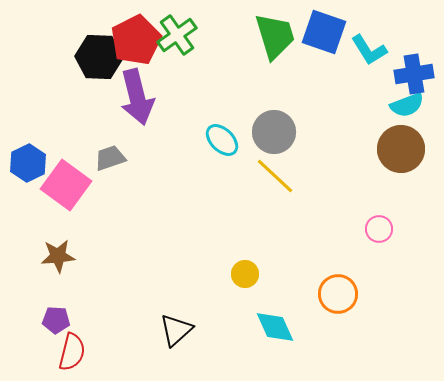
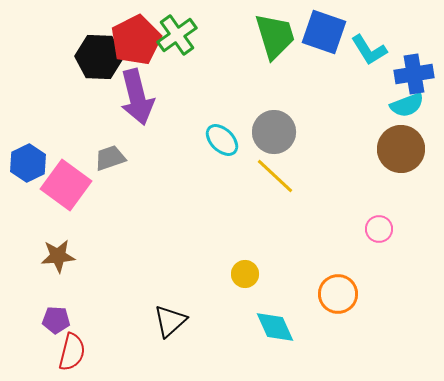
black triangle: moved 6 px left, 9 px up
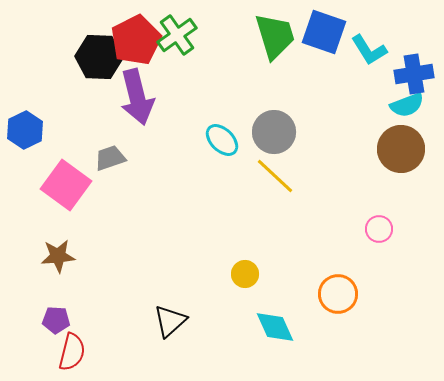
blue hexagon: moved 3 px left, 33 px up
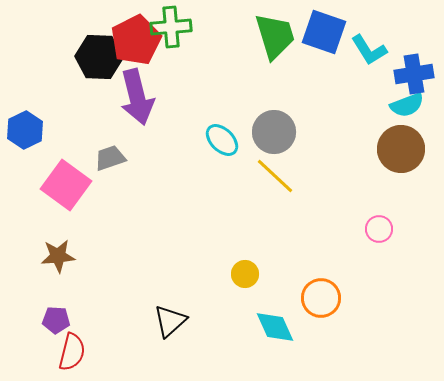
green cross: moved 6 px left, 8 px up; rotated 30 degrees clockwise
orange circle: moved 17 px left, 4 px down
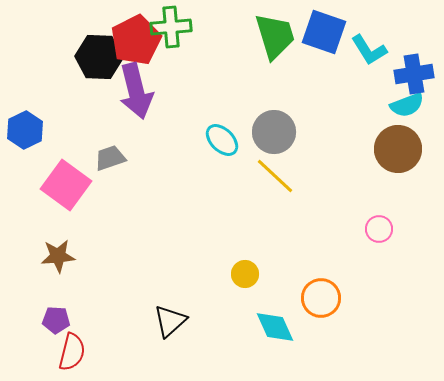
purple arrow: moved 1 px left, 6 px up
brown circle: moved 3 px left
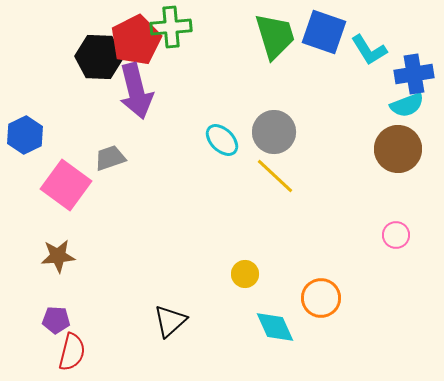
blue hexagon: moved 5 px down
pink circle: moved 17 px right, 6 px down
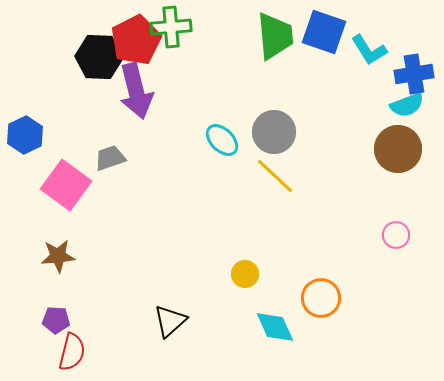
green trapezoid: rotated 12 degrees clockwise
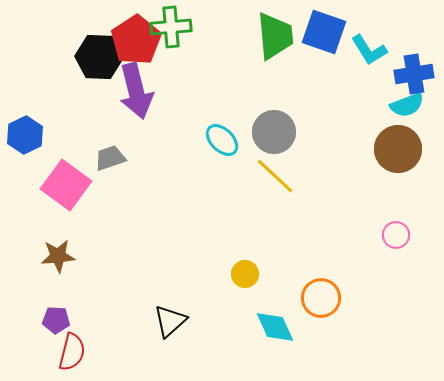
red pentagon: rotated 6 degrees counterclockwise
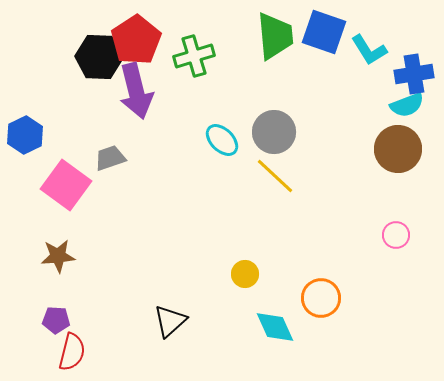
green cross: moved 23 px right, 29 px down; rotated 12 degrees counterclockwise
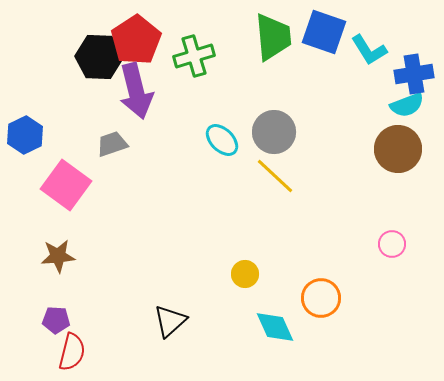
green trapezoid: moved 2 px left, 1 px down
gray trapezoid: moved 2 px right, 14 px up
pink circle: moved 4 px left, 9 px down
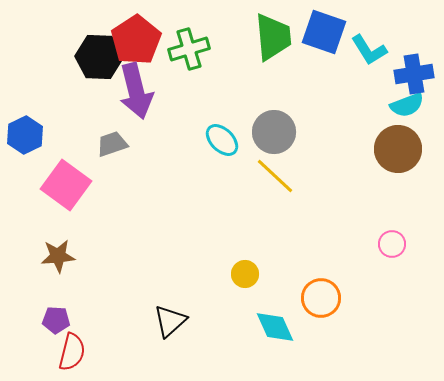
green cross: moved 5 px left, 7 px up
